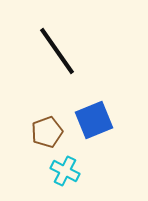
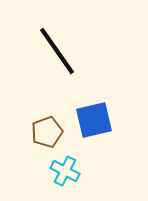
blue square: rotated 9 degrees clockwise
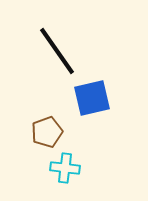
blue square: moved 2 px left, 22 px up
cyan cross: moved 3 px up; rotated 20 degrees counterclockwise
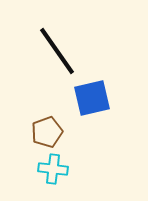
cyan cross: moved 12 px left, 1 px down
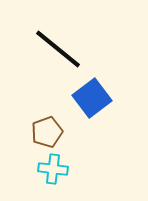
black line: moved 1 px right, 2 px up; rotated 16 degrees counterclockwise
blue square: rotated 24 degrees counterclockwise
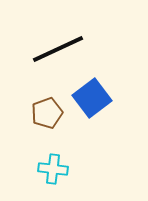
black line: rotated 64 degrees counterclockwise
brown pentagon: moved 19 px up
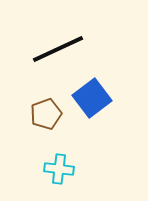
brown pentagon: moved 1 px left, 1 px down
cyan cross: moved 6 px right
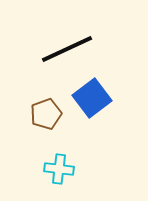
black line: moved 9 px right
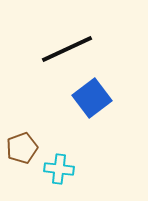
brown pentagon: moved 24 px left, 34 px down
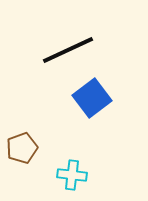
black line: moved 1 px right, 1 px down
cyan cross: moved 13 px right, 6 px down
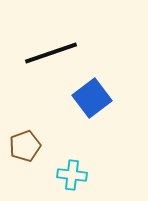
black line: moved 17 px left, 3 px down; rotated 6 degrees clockwise
brown pentagon: moved 3 px right, 2 px up
